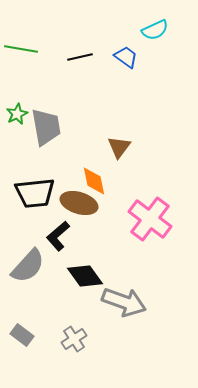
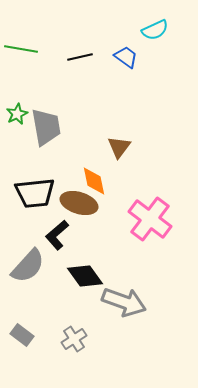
black L-shape: moved 1 px left, 1 px up
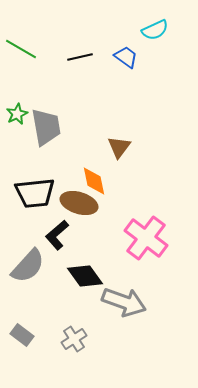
green line: rotated 20 degrees clockwise
pink cross: moved 4 px left, 19 px down
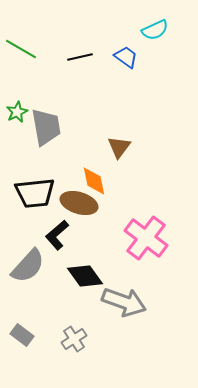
green star: moved 2 px up
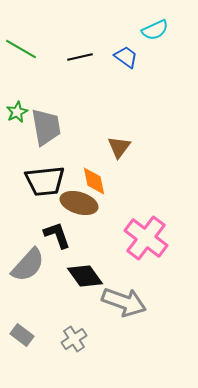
black trapezoid: moved 10 px right, 12 px up
black L-shape: rotated 112 degrees clockwise
gray semicircle: moved 1 px up
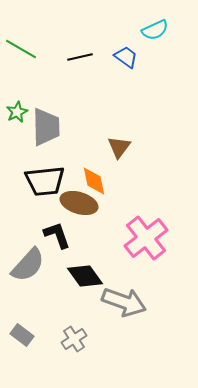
gray trapezoid: rotated 9 degrees clockwise
pink cross: rotated 15 degrees clockwise
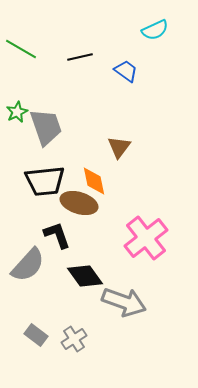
blue trapezoid: moved 14 px down
gray trapezoid: rotated 18 degrees counterclockwise
gray rectangle: moved 14 px right
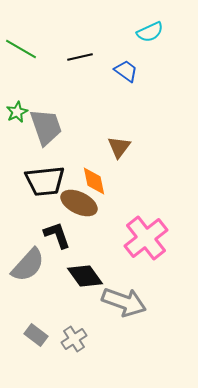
cyan semicircle: moved 5 px left, 2 px down
brown ellipse: rotated 9 degrees clockwise
